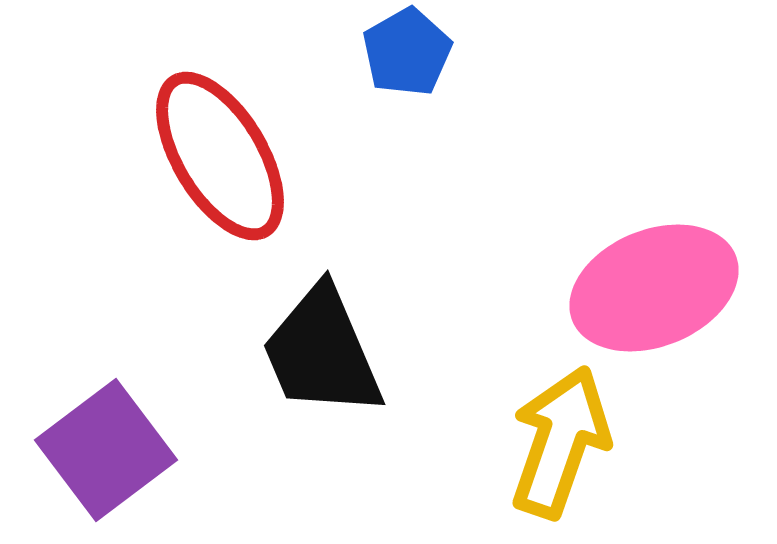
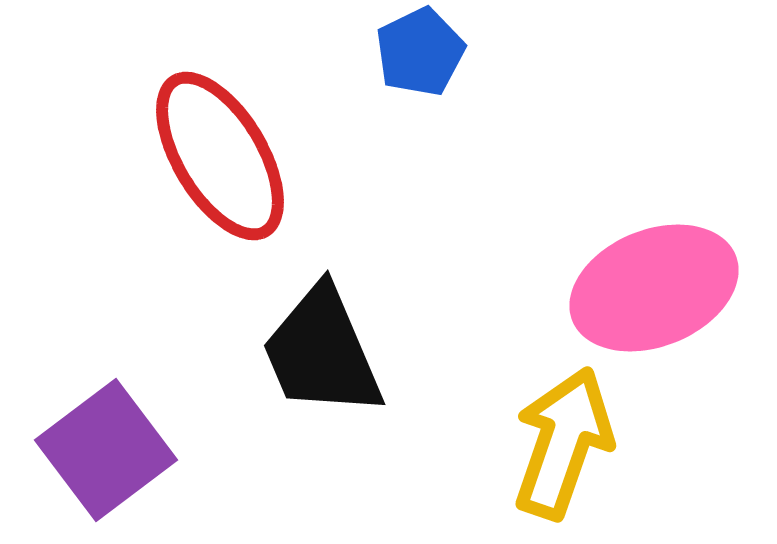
blue pentagon: moved 13 px right; rotated 4 degrees clockwise
yellow arrow: moved 3 px right, 1 px down
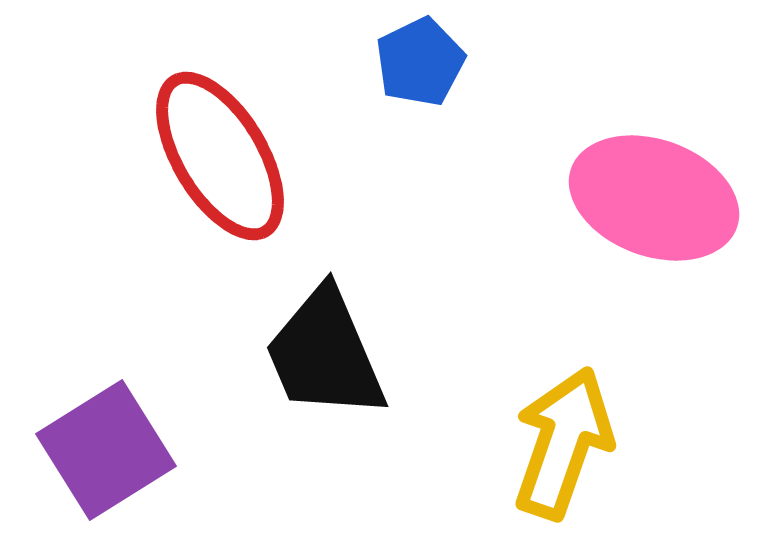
blue pentagon: moved 10 px down
pink ellipse: moved 90 px up; rotated 42 degrees clockwise
black trapezoid: moved 3 px right, 2 px down
purple square: rotated 5 degrees clockwise
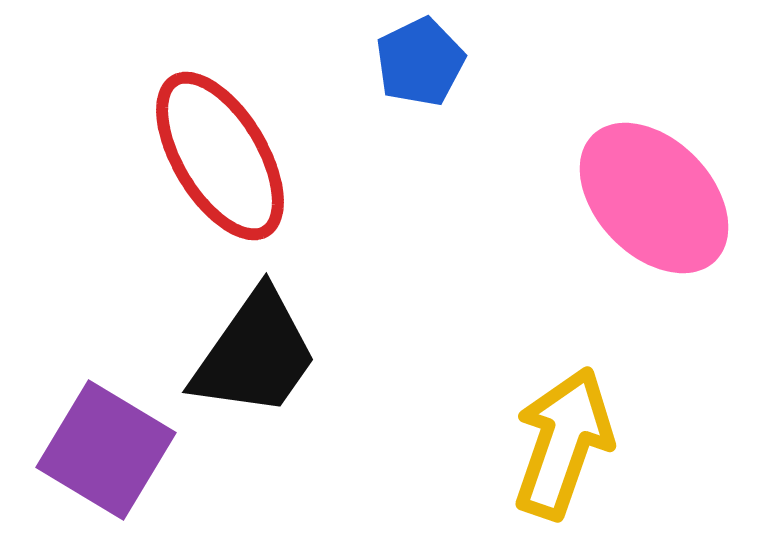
pink ellipse: rotated 26 degrees clockwise
black trapezoid: moved 70 px left; rotated 122 degrees counterclockwise
purple square: rotated 27 degrees counterclockwise
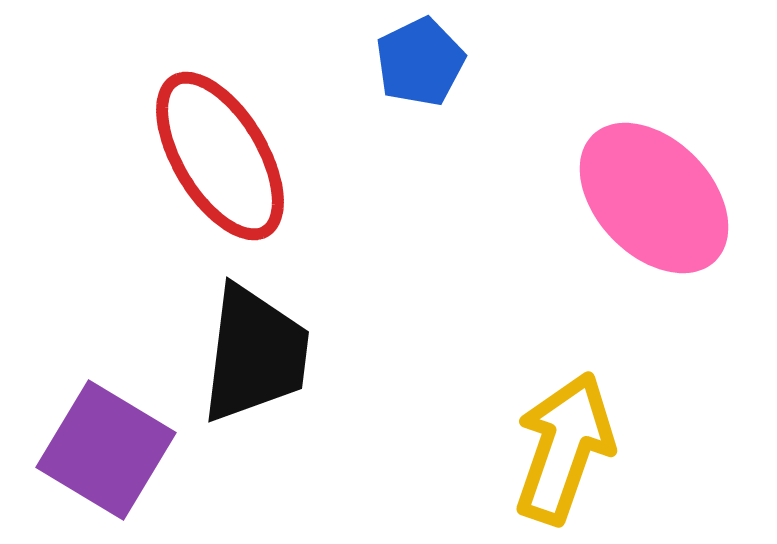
black trapezoid: rotated 28 degrees counterclockwise
yellow arrow: moved 1 px right, 5 px down
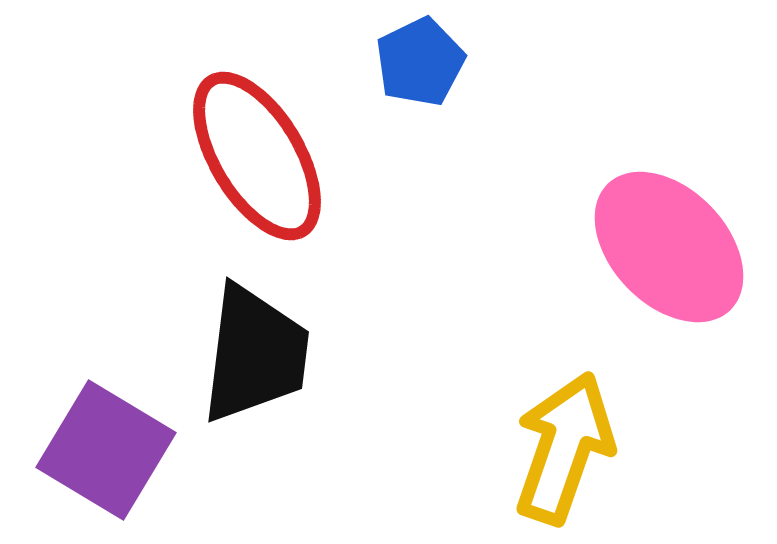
red ellipse: moved 37 px right
pink ellipse: moved 15 px right, 49 px down
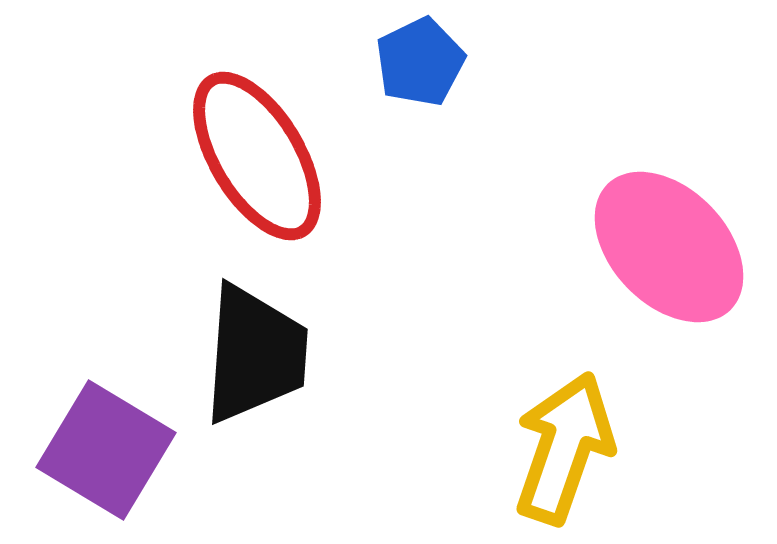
black trapezoid: rotated 3 degrees counterclockwise
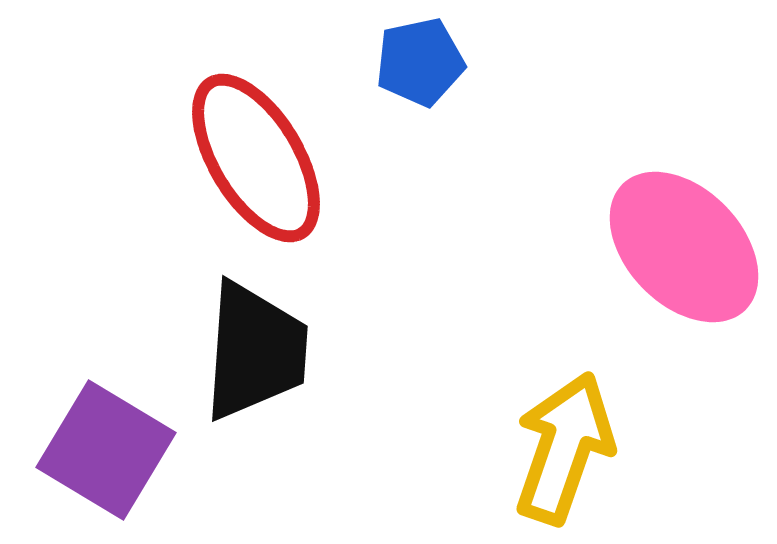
blue pentagon: rotated 14 degrees clockwise
red ellipse: moved 1 px left, 2 px down
pink ellipse: moved 15 px right
black trapezoid: moved 3 px up
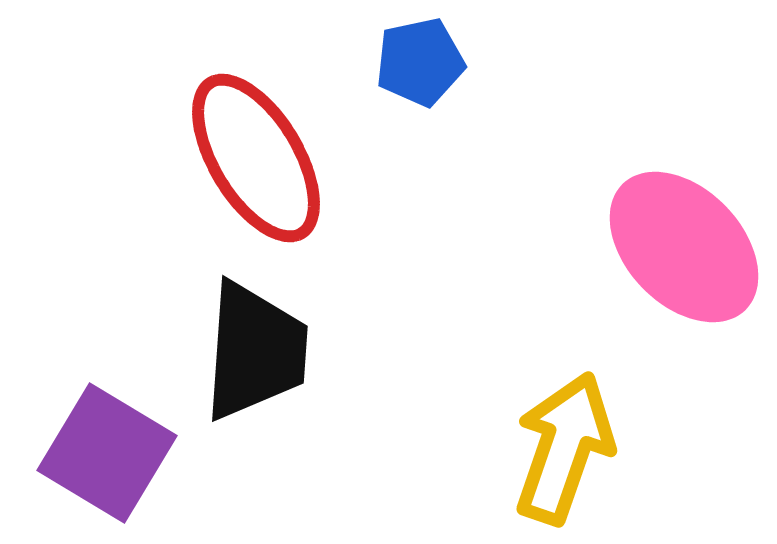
purple square: moved 1 px right, 3 px down
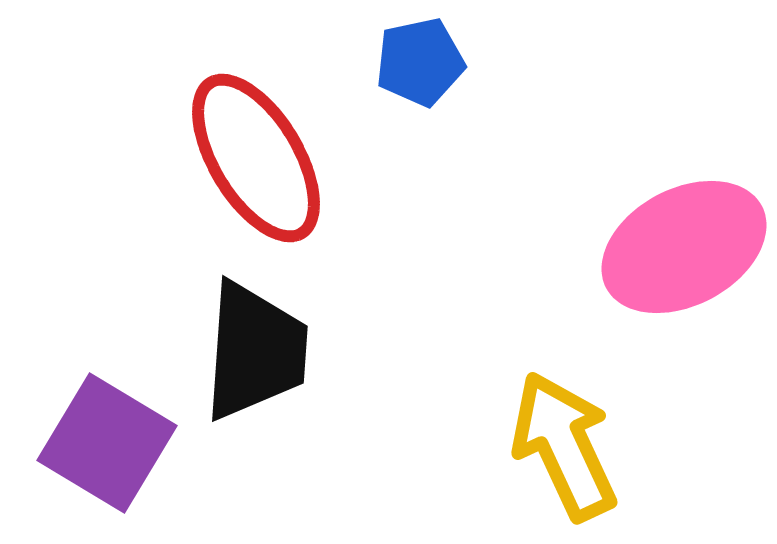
pink ellipse: rotated 74 degrees counterclockwise
yellow arrow: moved 2 px up; rotated 44 degrees counterclockwise
purple square: moved 10 px up
